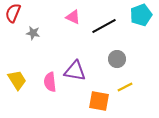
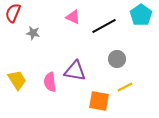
cyan pentagon: rotated 15 degrees counterclockwise
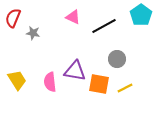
red semicircle: moved 5 px down
yellow line: moved 1 px down
orange square: moved 17 px up
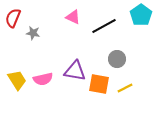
pink semicircle: moved 7 px left, 3 px up; rotated 96 degrees counterclockwise
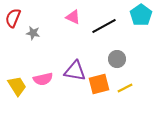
yellow trapezoid: moved 6 px down
orange square: rotated 25 degrees counterclockwise
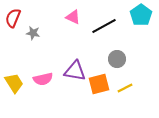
yellow trapezoid: moved 3 px left, 3 px up
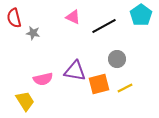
red semicircle: moved 1 px right; rotated 36 degrees counterclockwise
yellow trapezoid: moved 11 px right, 18 px down
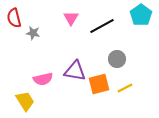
pink triangle: moved 2 px left, 1 px down; rotated 35 degrees clockwise
black line: moved 2 px left
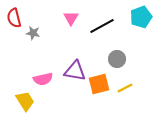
cyan pentagon: moved 2 px down; rotated 15 degrees clockwise
